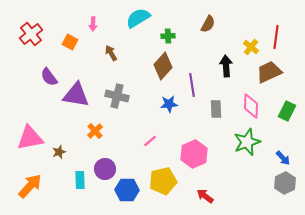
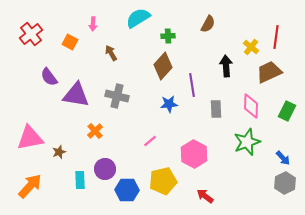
pink hexagon: rotated 8 degrees counterclockwise
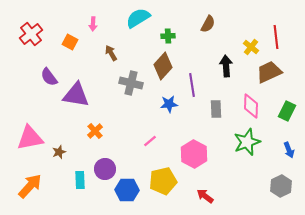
red line: rotated 15 degrees counterclockwise
gray cross: moved 14 px right, 13 px up
blue arrow: moved 6 px right, 8 px up; rotated 21 degrees clockwise
gray hexagon: moved 4 px left, 3 px down
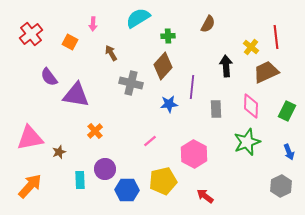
brown trapezoid: moved 3 px left
purple line: moved 2 px down; rotated 15 degrees clockwise
blue arrow: moved 2 px down
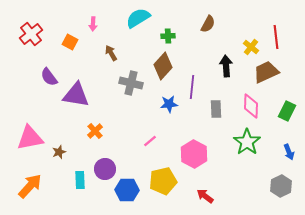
green star: rotated 16 degrees counterclockwise
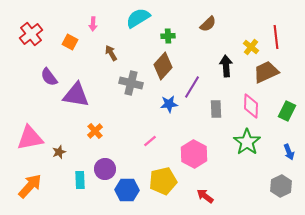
brown semicircle: rotated 18 degrees clockwise
purple line: rotated 25 degrees clockwise
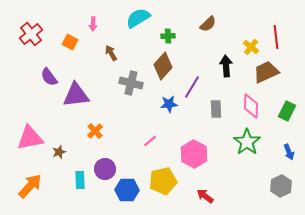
purple triangle: rotated 16 degrees counterclockwise
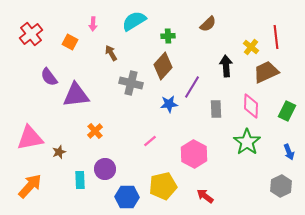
cyan semicircle: moved 4 px left, 3 px down
yellow pentagon: moved 5 px down
blue hexagon: moved 7 px down
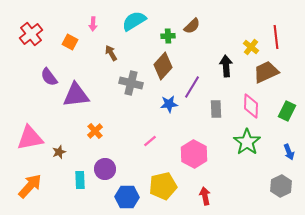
brown semicircle: moved 16 px left, 2 px down
red arrow: rotated 42 degrees clockwise
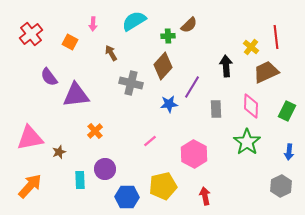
brown semicircle: moved 3 px left, 1 px up
blue arrow: rotated 28 degrees clockwise
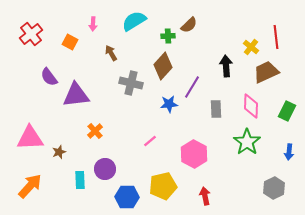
pink triangle: rotated 8 degrees clockwise
gray hexagon: moved 7 px left, 2 px down
